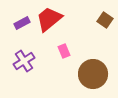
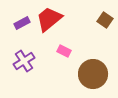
pink rectangle: rotated 40 degrees counterclockwise
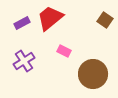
red trapezoid: moved 1 px right, 1 px up
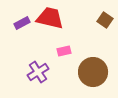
red trapezoid: rotated 52 degrees clockwise
pink rectangle: rotated 40 degrees counterclockwise
purple cross: moved 14 px right, 11 px down
brown circle: moved 2 px up
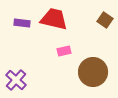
red trapezoid: moved 4 px right, 1 px down
purple rectangle: rotated 35 degrees clockwise
purple cross: moved 22 px left, 8 px down; rotated 15 degrees counterclockwise
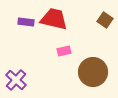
purple rectangle: moved 4 px right, 1 px up
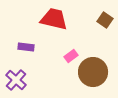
purple rectangle: moved 25 px down
pink rectangle: moved 7 px right, 5 px down; rotated 24 degrees counterclockwise
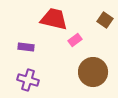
pink rectangle: moved 4 px right, 16 px up
purple cross: moved 12 px right; rotated 25 degrees counterclockwise
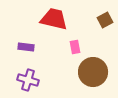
brown square: rotated 28 degrees clockwise
pink rectangle: moved 7 px down; rotated 64 degrees counterclockwise
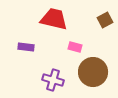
pink rectangle: rotated 64 degrees counterclockwise
purple cross: moved 25 px right
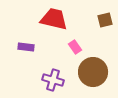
brown square: rotated 14 degrees clockwise
pink rectangle: rotated 40 degrees clockwise
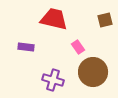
pink rectangle: moved 3 px right
